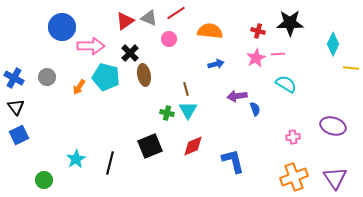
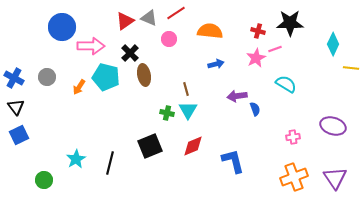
pink line: moved 3 px left, 5 px up; rotated 16 degrees counterclockwise
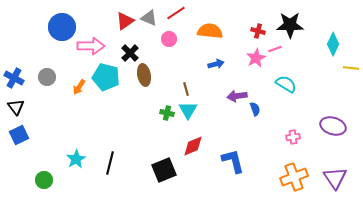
black star: moved 2 px down
black square: moved 14 px right, 24 px down
